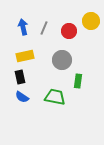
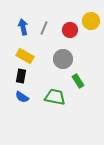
red circle: moved 1 px right, 1 px up
yellow rectangle: rotated 42 degrees clockwise
gray circle: moved 1 px right, 1 px up
black rectangle: moved 1 px right, 1 px up; rotated 24 degrees clockwise
green rectangle: rotated 40 degrees counterclockwise
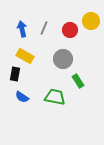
blue arrow: moved 1 px left, 2 px down
black rectangle: moved 6 px left, 2 px up
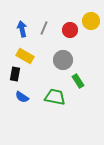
gray circle: moved 1 px down
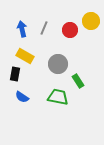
gray circle: moved 5 px left, 4 px down
green trapezoid: moved 3 px right
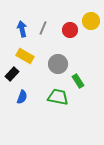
gray line: moved 1 px left
black rectangle: moved 3 px left; rotated 32 degrees clockwise
blue semicircle: rotated 104 degrees counterclockwise
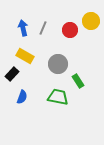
blue arrow: moved 1 px right, 1 px up
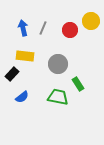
yellow rectangle: rotated 24 degrees counterclockwise
green rectangle: moved 3 px down
blue semicircle: rotated 32 degrees clockwise
